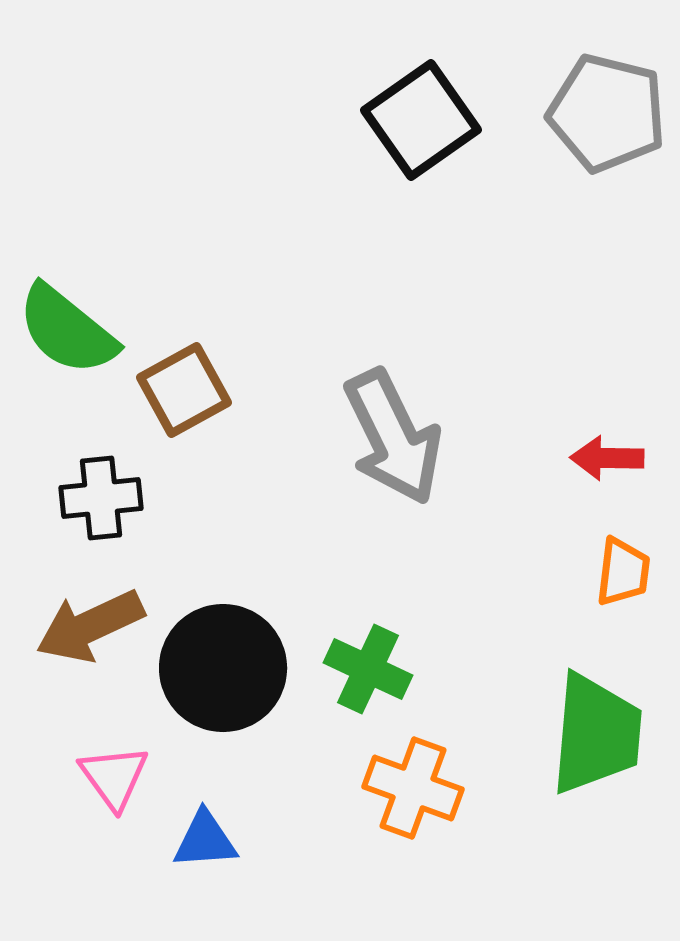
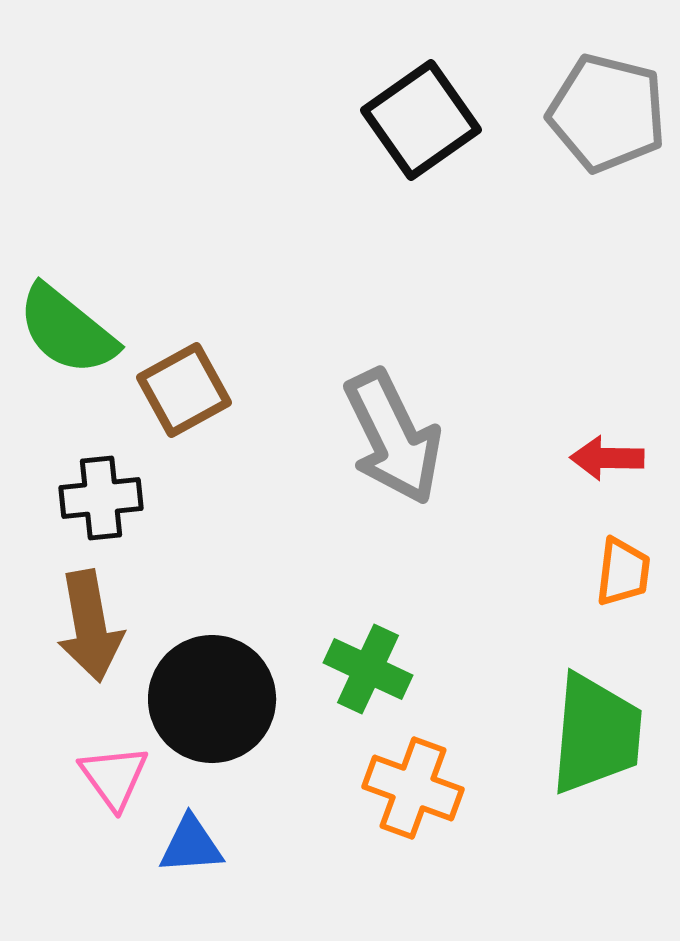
brown arrow: rotated 75 degrees counterclockwise
black circle: moved 11 px left, 31 px down
blue triangle: moved 14 px left, 5 px down
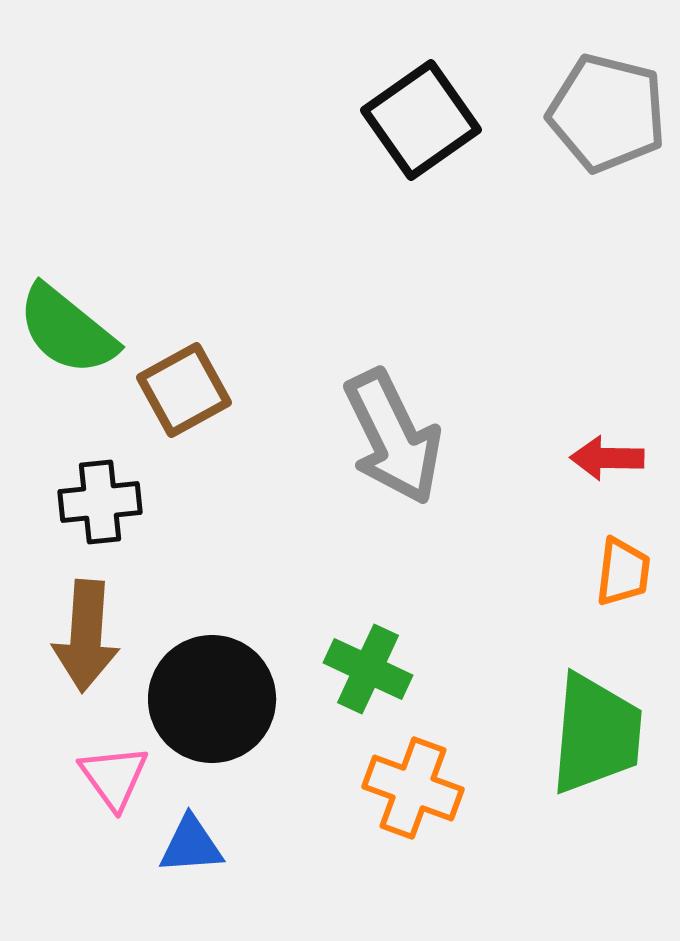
black cross: moved 1 px left, 4 px down
brown arrow: moved 4 px left, 10 px down; rotated 14 degrees clockwise
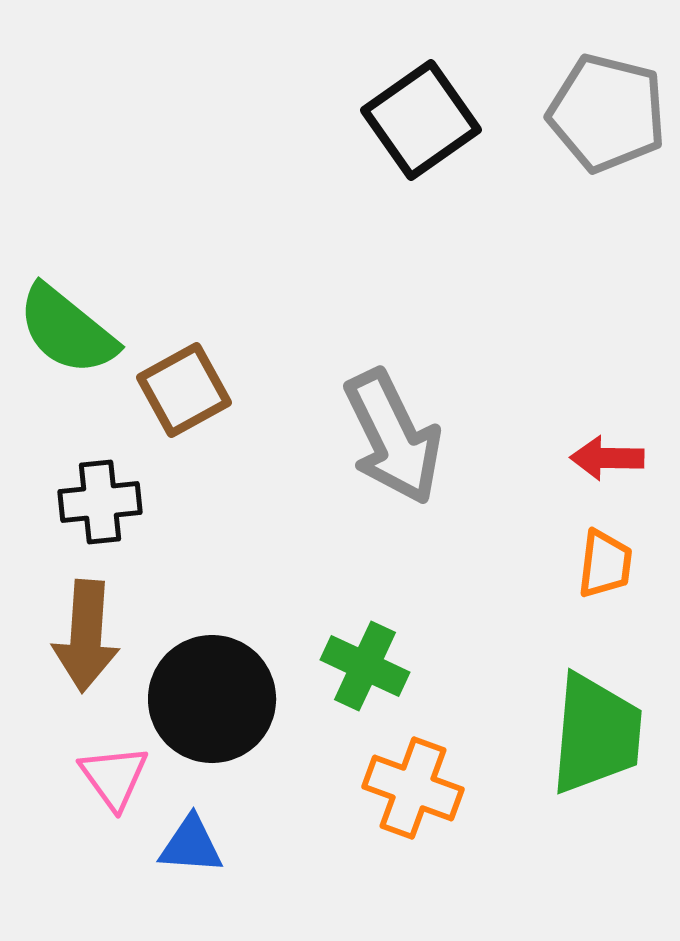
orange trapezoid: moved 18 px left, 8 px up
green cross: moved 3 px left, 3 px up
blue triangle: rotated 8 degrees clockwise
